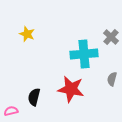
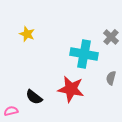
cyan cross: rotated 16 degrees clockwise
gray semicircle: moved 1 px left, 1 px up
black semicircle: rotated 66 degrees counterclockwise
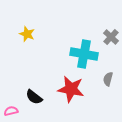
gray semicircle: moved 3 px left, 1 px down
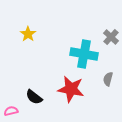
yellow star: moved 1 px right; rotated 14 degrees clockwise
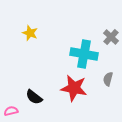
yellow star: moved 2 px right, 1 px up; rotated 14 degrees counterclockwise
red star: moved 3 px right, 1 px up
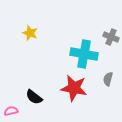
gray cross: rotated 21 degrees counterclockwise
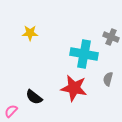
yellow star: rotated 21 degrees counterclockwise
pink semicircle: rotated 32 degrees counterclockwise
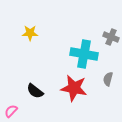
black semicircle: moved 1 px right, 6 px up
